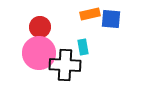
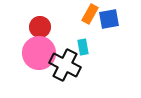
orange rectangle: rotated 48 degrees counterclockwise
blue square: moved 2 px left; rotated 15 degrees counterclockwise
black cross: rotated 24 degrees clockwise
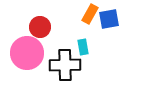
pink circle: moved 12 px left
black cross: rotated 28 degrees counterclockwise
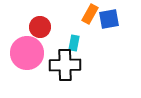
cyan rectangle: moved 9 px left, 4 px up; rotated 21 degrees clockwise
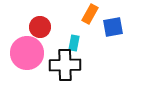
blue square: moved 4 px right, 8 px down
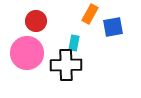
red circle: moved 4 px left, 6 px up
black cross: moved 1 px right
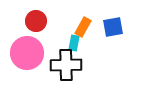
orange rectangle: moved 7 px left, 13 px down
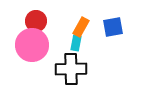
orange rectangle: moved 2 px left
cyan rectangle: moved 2 px right
pink circle: moved 5 px right, 8 px up
black cross: moved 5 px right, 4 px down
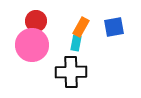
blue square: moved 1 px right
black cross: moved 3 px down
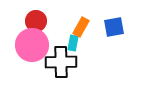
cyan rectangle: moved 3 px left
black cross: moved 10 px left, 10 px up
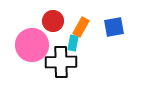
red circle: moved 17 px right
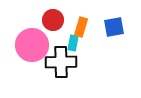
red circle: moved 1 px up
orange rectangle: rotated 12 degrees counterclockwise
